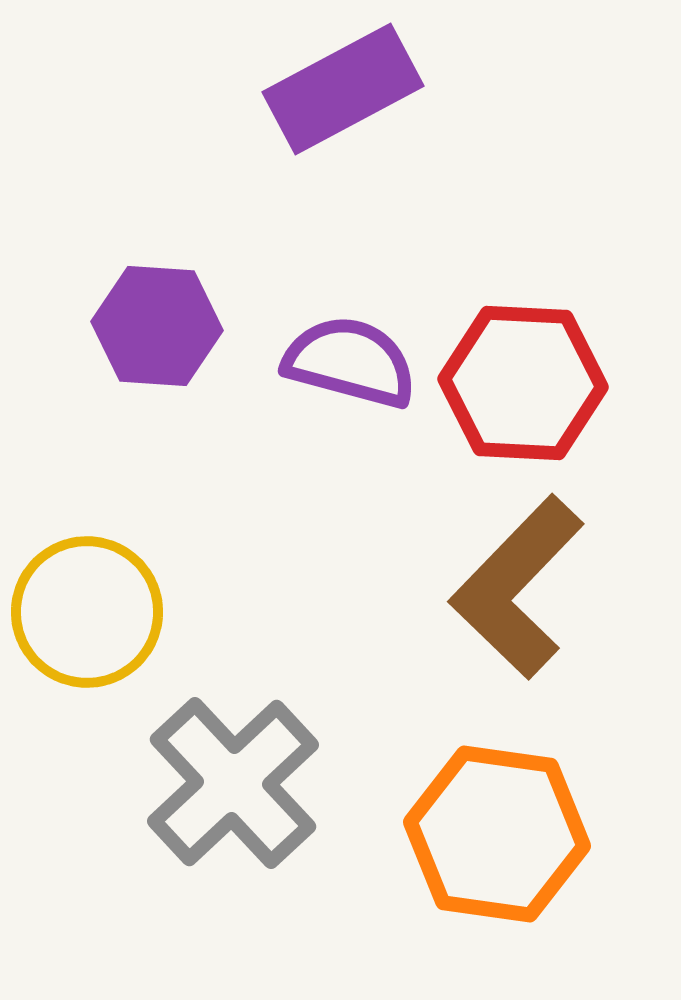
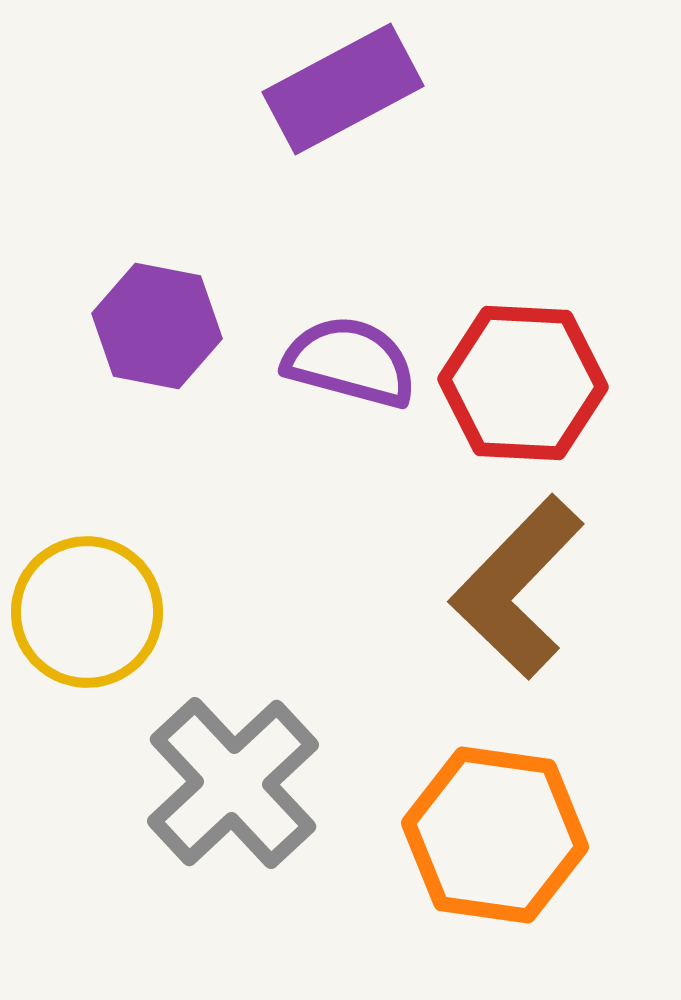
purple hexagon: rotated 7 degrees clockwise
orange hexagon: moved 2 px left, 1 px down
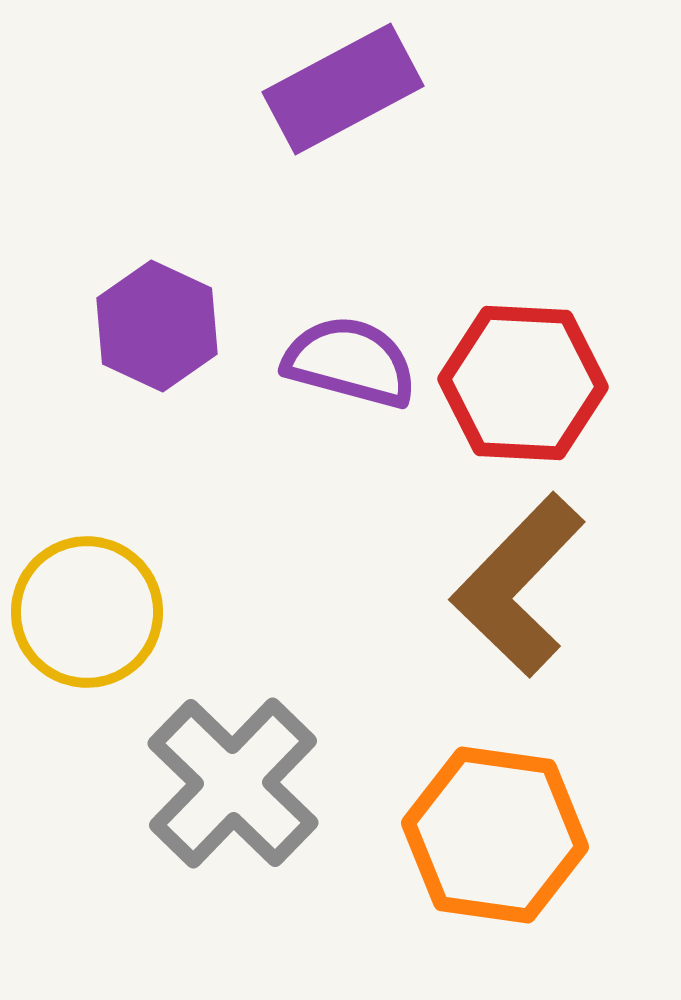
purple hexagon: rotated 14 degrees clockwise
brown L-shape: moved 1 px right, 2 px up
gray cross: rotated 3 degrees counterclockwise
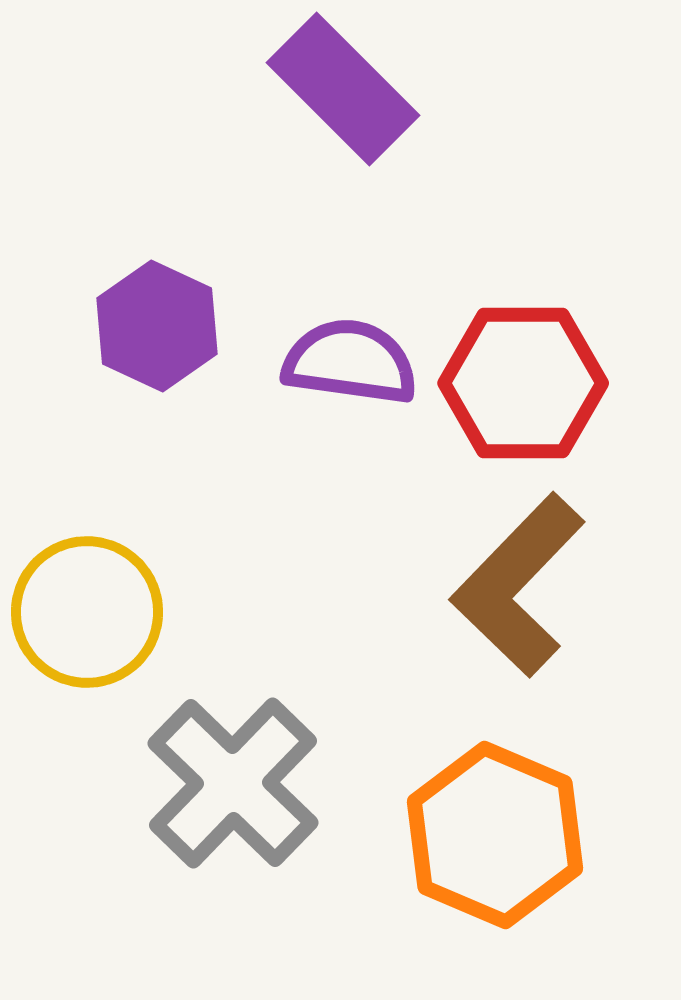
purple rectangle: rotated 73 degrees clockwise
purple semicircle: rotated 7 degrees counterclockwise
red hexagon: rotated 3 degrees counterclockwise
orange hexagon: rotated 15 degrees clockwise
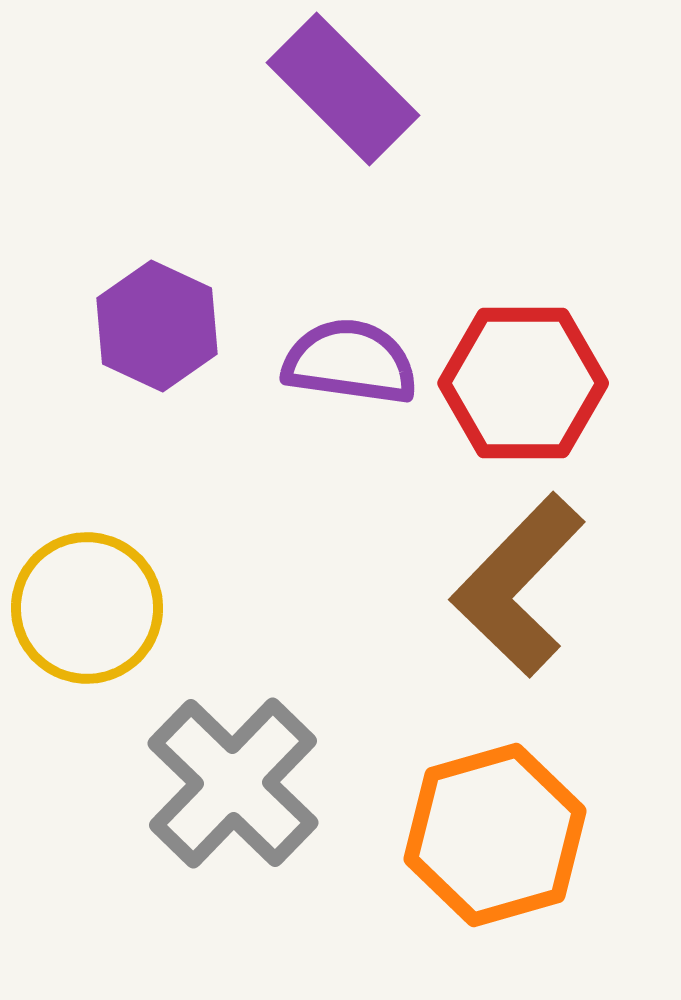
yellow circle: moved 4 px up
orange hexagon: rotated 21 degrees clockwise
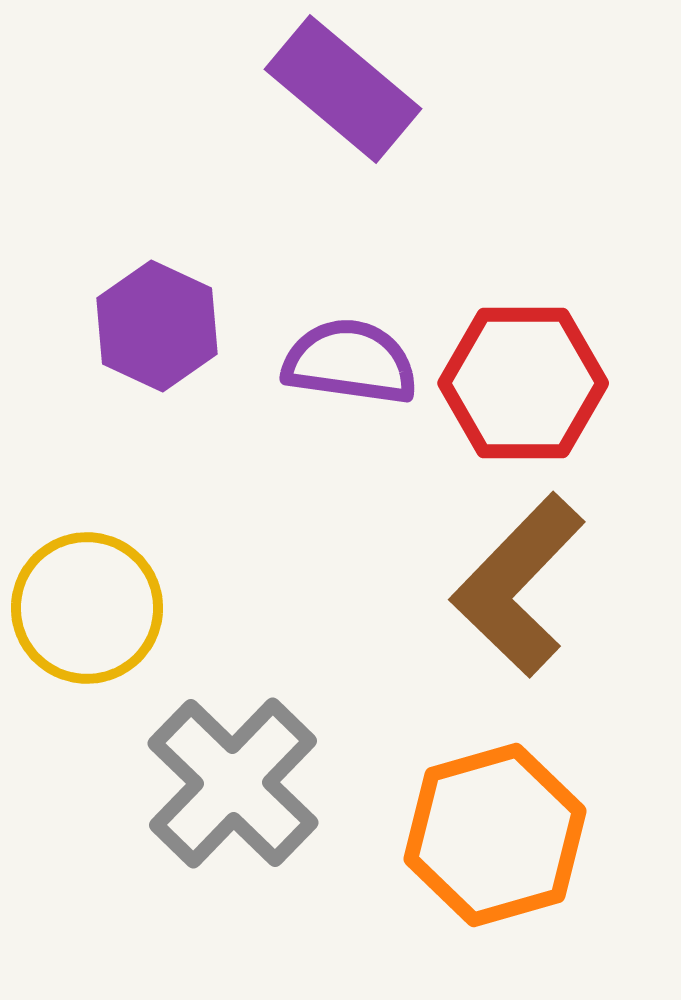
purple rectangle: rotated 5 degrees counterclockwise
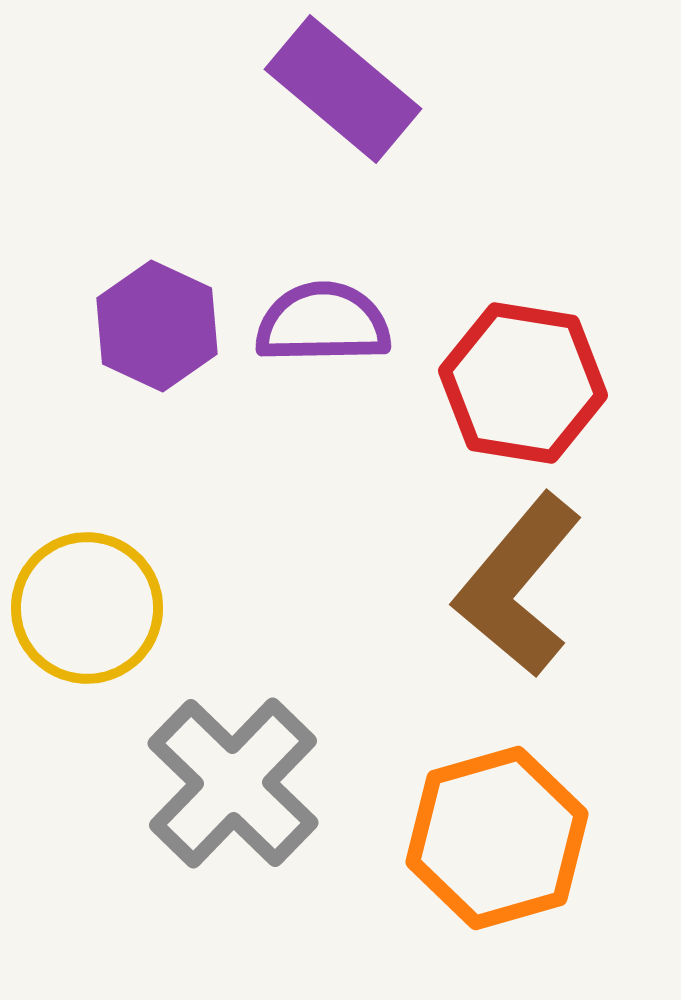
purple semicircle: moved 27 px left, 39 px up; rotated 9 degrees counterclockwise
red hexagon: rotated 9 degrees clockwise
brown L-shape: rotated 4 degrees counterclockwise
orange hexagon: moved 2 px right, 3 px down
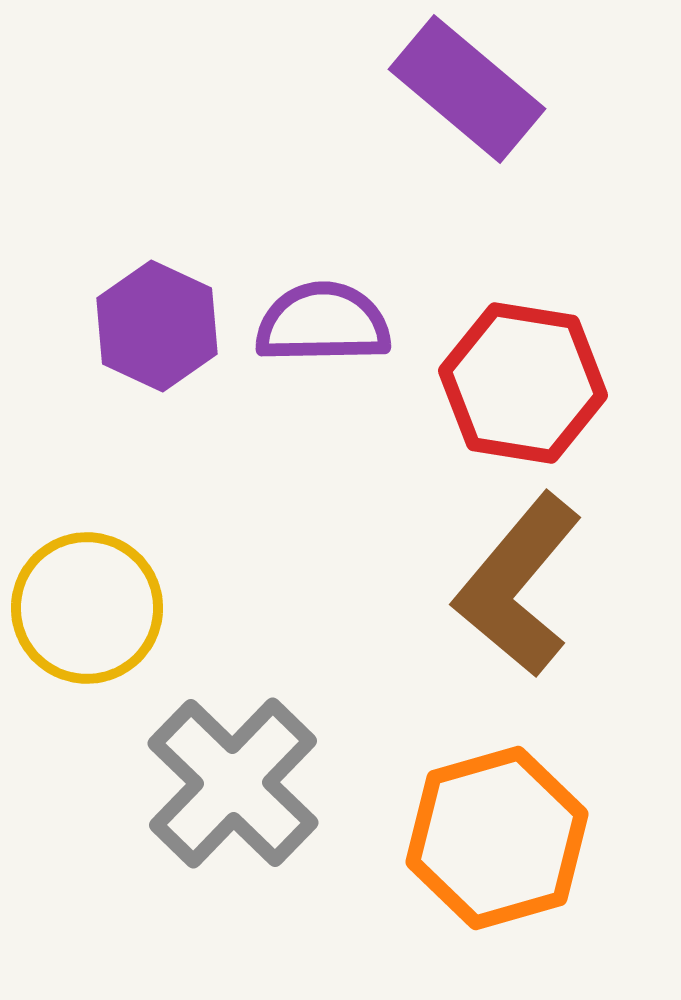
purple rectangle: moved 124 px right
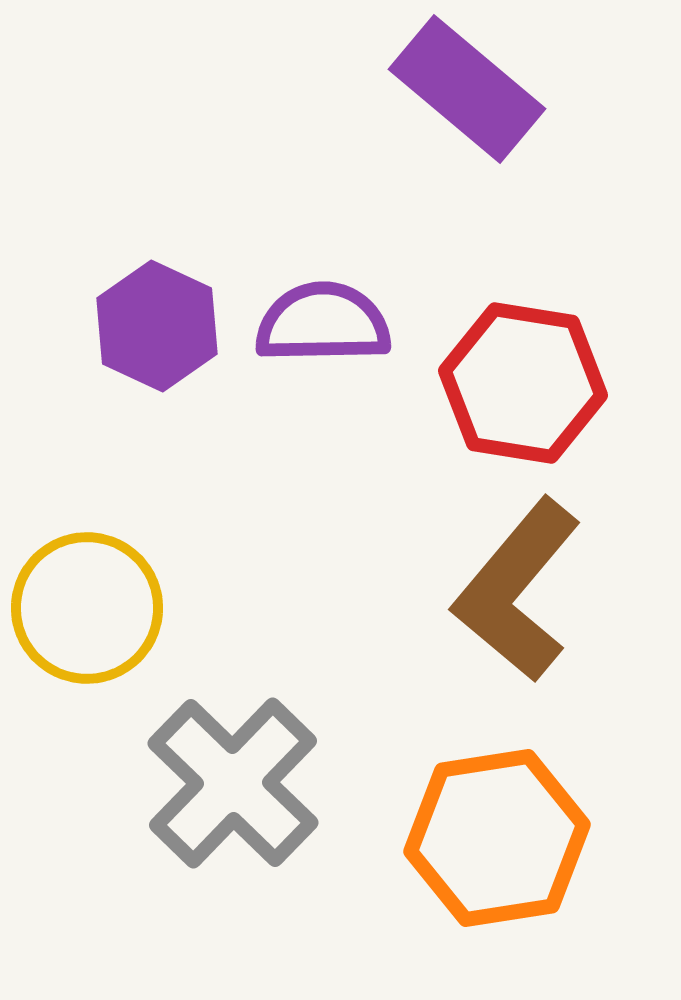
brown L-shape: moved 1 px left, 5 px down
orange hexagon: rotated 7 degrees clockwise
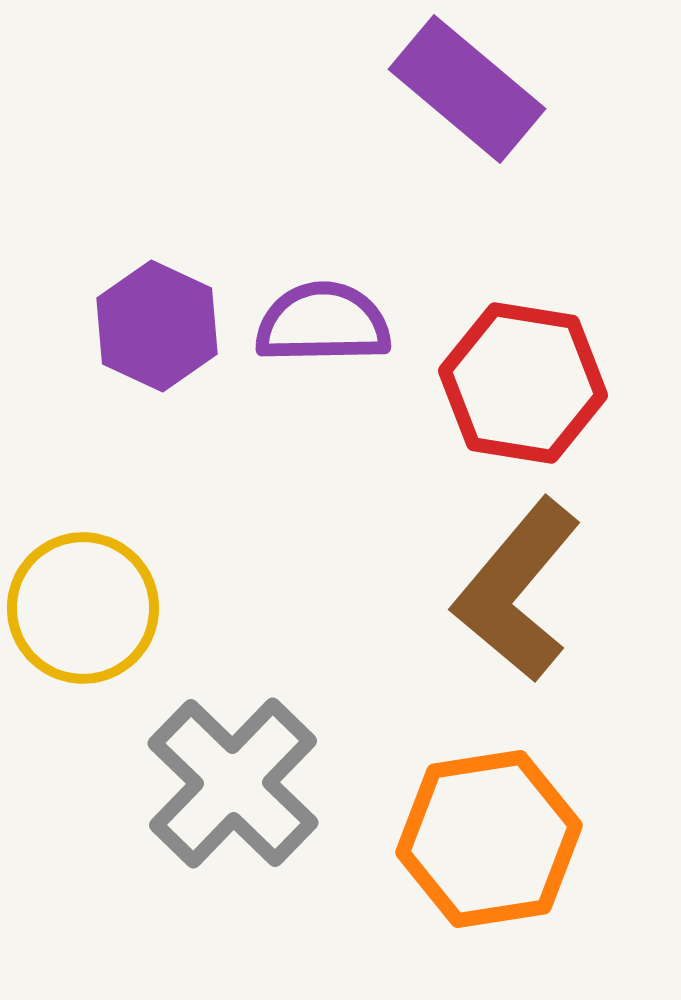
yellow circle: moved 4 px left
orange hexagon: moved 8 px left, 1 px down
